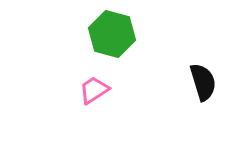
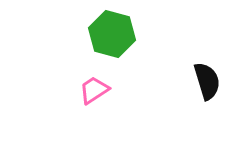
black semicircle: moved 4 px right, 1 px up
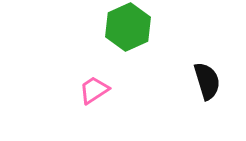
green hexagon: moved 16 px right, 7 px up; rotated 21 degrees clockwise
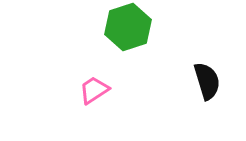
green hexagon: rotated 6 degrees clockwise
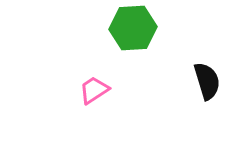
green hexagon: moved 5 px right, 1 px down; rotated 15 degrees clockwise
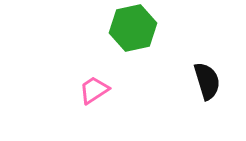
green hexagon: rotated 9 degrees counterclockwise
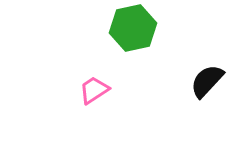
black semicircle: rotated 120 degrees counterclockwise
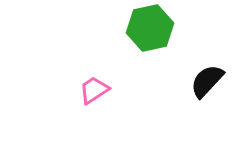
green hexagon: moved 17 px right
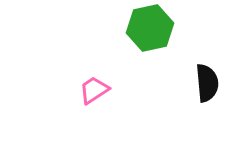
black semicircle: moved 2 px down; rotated 132 degrees clockwise
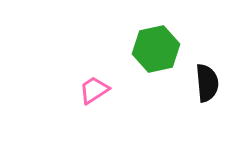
green hexagon: moved 6 px right, 21 px down
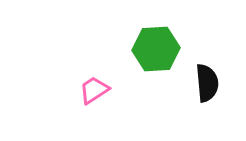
green hexagon: rotated 9 degrees clockwise
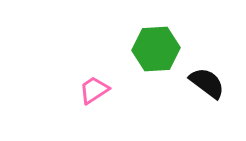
black semicircle: rotated 48 degrees counterclockwise
